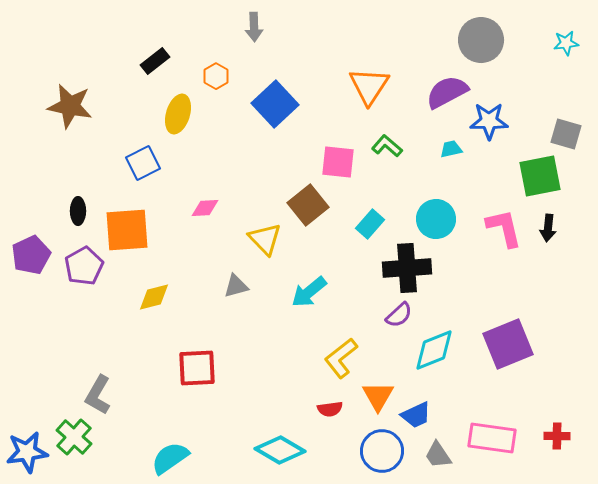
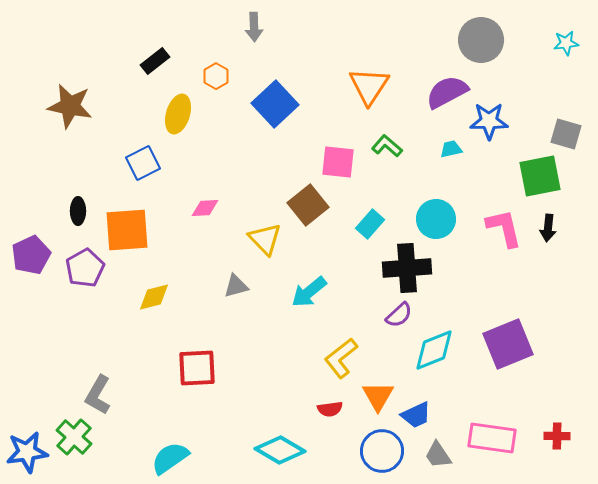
purple pentagon at (84, 266): moved 1 px right, 2 px down
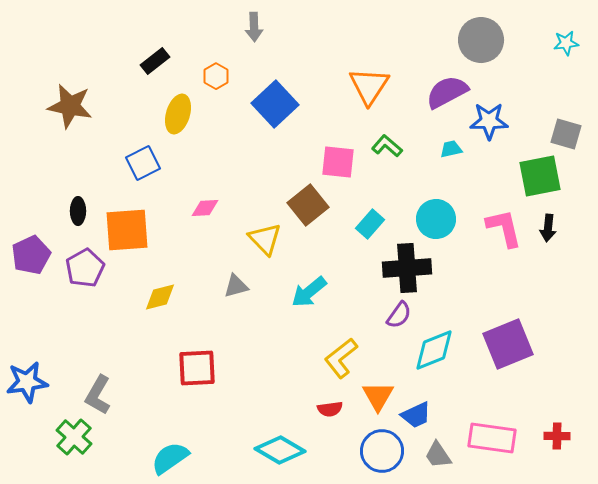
yellow diamond at (154, 297): moved 6 px right
purple semicircle at (399, 315): rotated 12 degrees counterclockwise
blue star at (27, 452): moved 70 px up
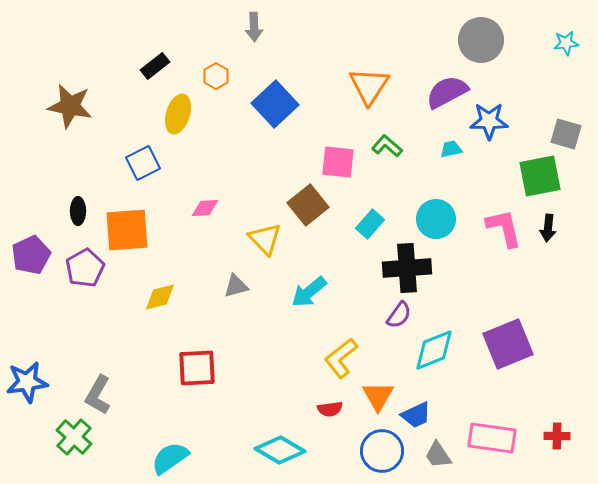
black rectangle at (155, 61): moved 5 px down
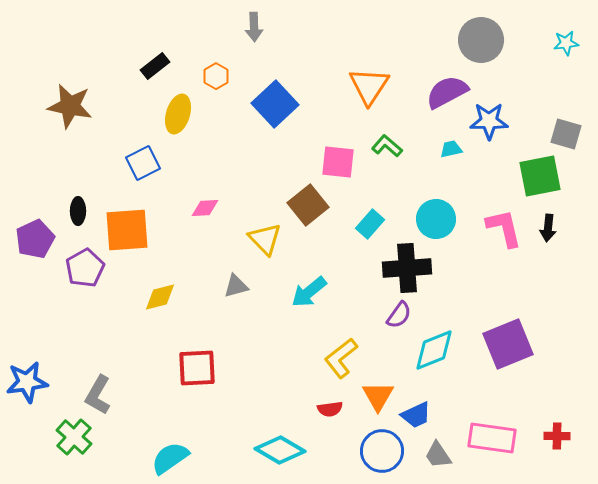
purple pentagon at (31, 255): moved 4 px right, 16 px up
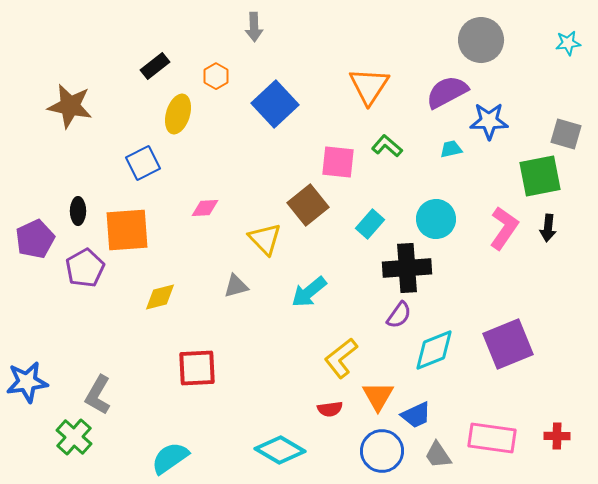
cyan star at (566, 43): moved 2 px right
pink L-shape at (504, 228): rotated 48 degrees clockwise
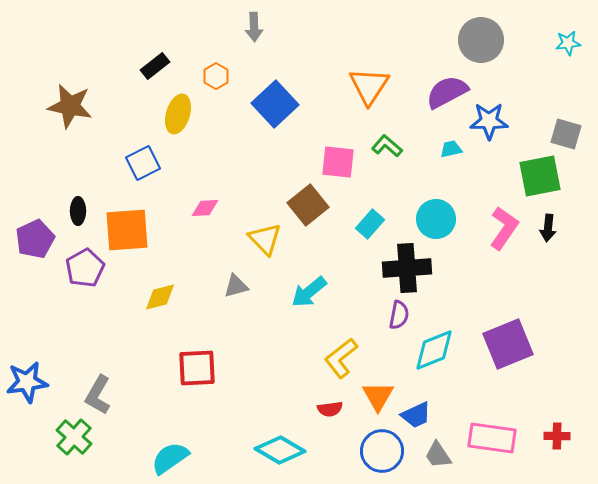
purple semicircle at (399, 315): rotated 24 degrees counterclockwise
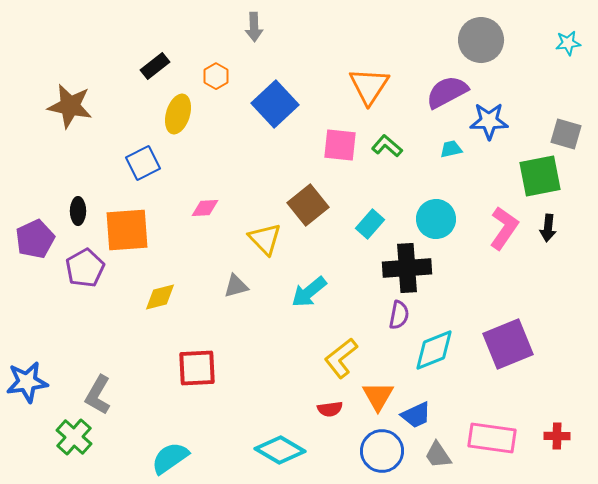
pink square at (338, 162): moved 2 px right, 17 px up
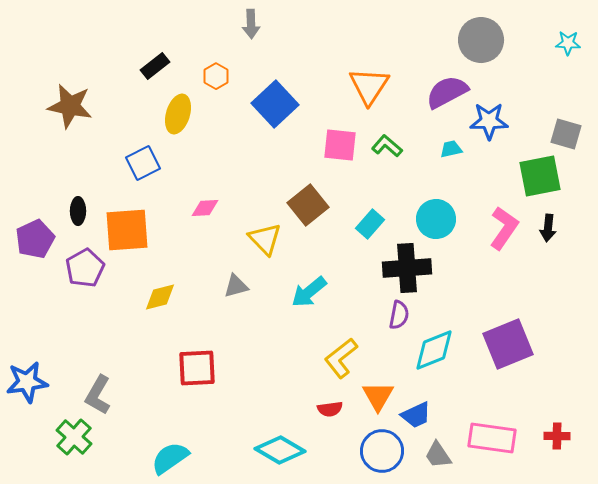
gray arrow at (254, 27): moved 3 px left, 3 px up
cyan star at (568, 43): rotated 10 degrees clockwise
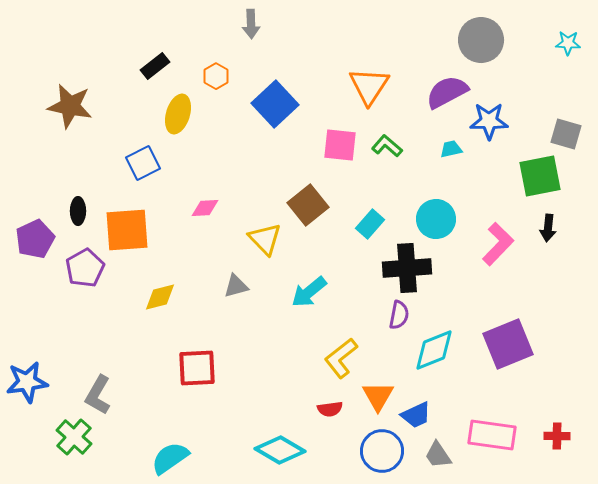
pink L-shape at (504, 228): moved 6 px left, 16 px down; rotated 9 degrees clockwise
pink rectangle at (492, 438): moved 3 px up
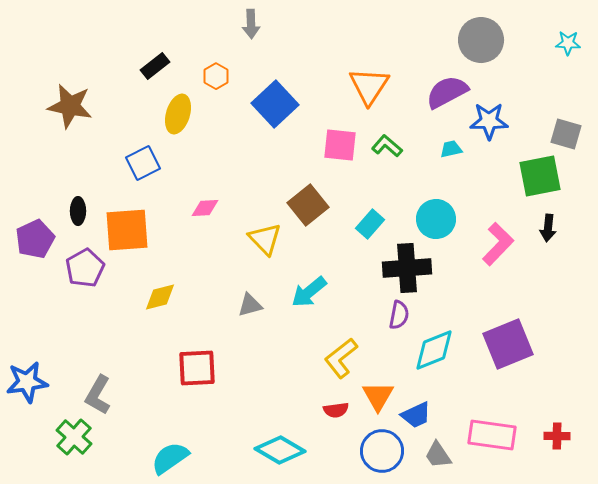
gray triangle at (236, 286): moved 14 px right, 19 px down
red semicircle at (330, 409): moved 6 px right, 1 px down
